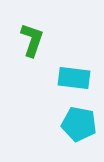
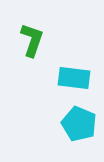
cyan pentagon: rotated 12 degrees clockwise
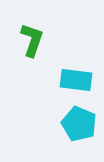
cyan rectangle: moved 2 px right, 2 px down
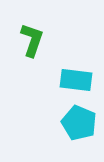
cyan pentagon: moved 1 px up
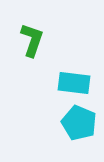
cyan rectangle: moved 2 px left, 3 px down
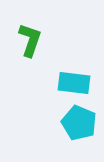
green L-shape: moved 2 px left
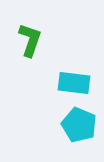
cyan pentagon: moved 2 px down
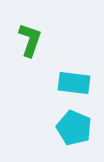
cyan pentagon: moved 5 px left, 3 px down
